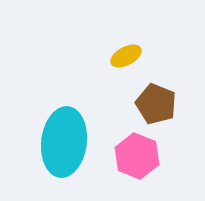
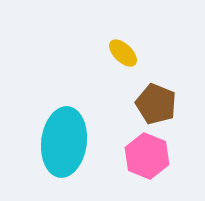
yellow ellipse: moved 3 px left, 3 px up; rotated 72 degrees clockwise
pink hexagon: moved 10 px right
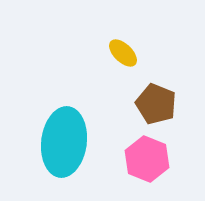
pink hexagon: moved 3 px down
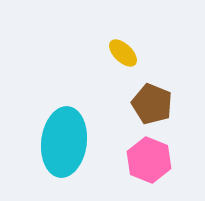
brown pentagon: moved 4 px left
pink hexagon: moved 2 px right, 1 px down
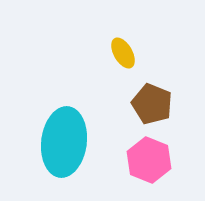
yellow ellipse: rotated 16 degrees clockwise
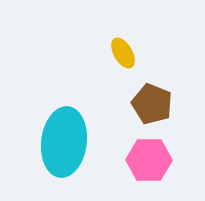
pink hexagon: rotated 21 degrees counterclockwise
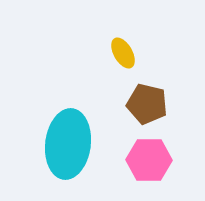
brown pentagon: moved 5 px left; rotated 9 degrees counterclockwise
cyan ellipse: moved 4 px right, 2 px down
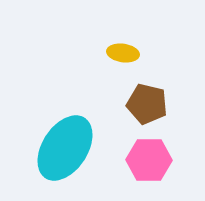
yellow ellipse: rotated 52 degrees counterclockwise
cyan ellipse: moved 3 px left, 4 px down; rotated 26 degrees clockwise
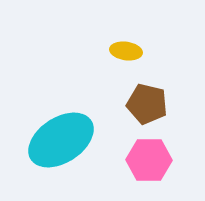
yellow ellipse: moved 3 px right, 2 px up
cyan ellipse: moved 4 px left, 8 px up; rotated 24 degrees clockwise
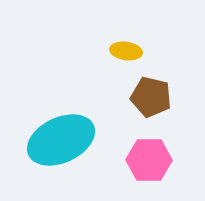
brown pentagon: moved 4 px right, 7 px up
cyan ellipse: rotated 8 degrees clockwise
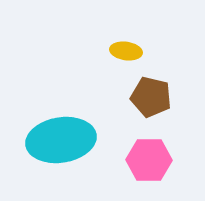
cyan ellipse: rotated 16 degrees clockwise
